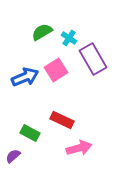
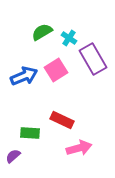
blue arrow: moved 1 px left, 1 px up
green rectangle: rotated 24 degrees counterclockwise
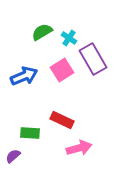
pink square: moved 6 px right
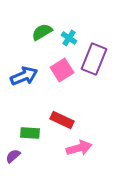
purple rectangle: moved 1 px right; rotated 52 degrees clockwise
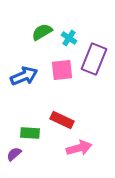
pink square: rotated 25 degrees clockwise
purple semicircle: moved 1 px right, 2 px up
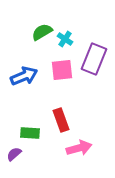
cyan cross: moved 4 px left, 1 px down
red rectangle: moved 1 px left; rotated 45 degrees clockwise
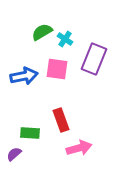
pink square: moved 5 px left, 1 px up; rotated 15 degrees clockwise
blue arrow: rotated 12 degrees clockwise
